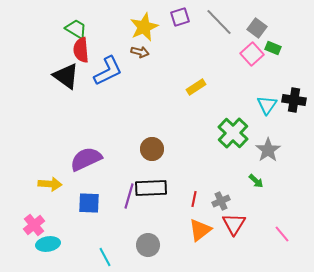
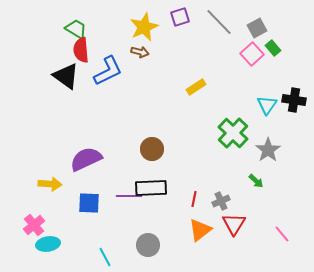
gray square: rotated 24 degrees clockwise
green rectangle: rotated 28 degrees clockwise
purple line: rotated 75 degrees clockwise
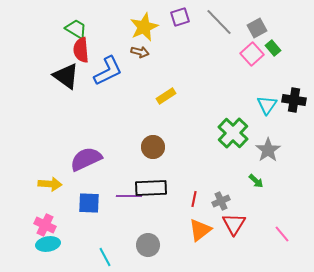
yellow rectangle: moved 30 px left, 9 px down
brown circle: moved 1 px right, 2 px up
pink cross: moved 11 px right; rotated 25 degrees counterclockwise
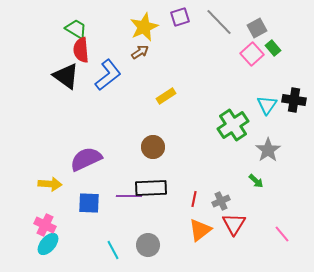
brown arrow: rotated 48 degrees counterclockwise
blue L-shape: moved 4 px down; rotated 12 degrees counterclockwise
green cross: moved 8 px up; rotated 12 degrees clockwise
cyan ellipse: rotated 40 degrees counterclockwise
cyan line: moved 8 px right, 7 px up
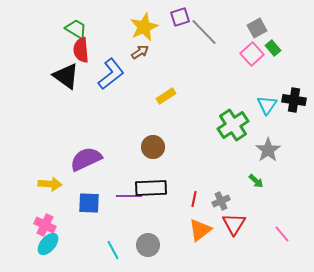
gray line: moved 15 px left, 10 px down
blue L-shape: moved 3 px right, 1 px up
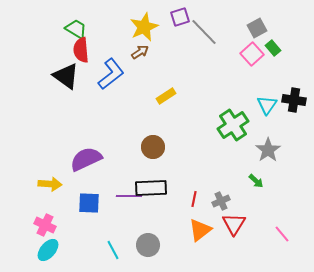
cyan ellipse: moved 6 px down
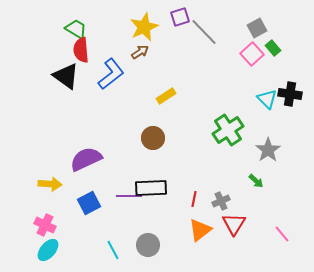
black cross: moved 4 px left, 6 px up
cyan triangle: moved 6 px up; rotated 20 degrees counterclockwise
green cross: moved 5 px left, 5 px down
brown circle: moved 9 px up
blue square: rotated 30 degrees counterclockwise
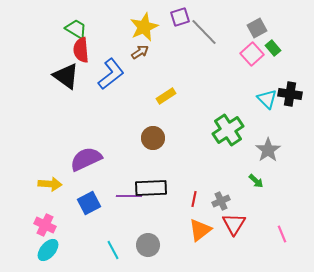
pink line: rotated 18 degrees clockwise
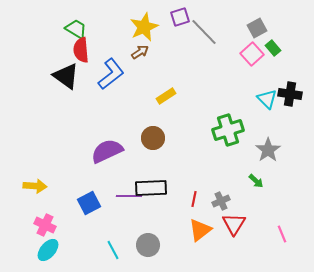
green cross: rotated 16 degrees clockwise
purple semicircle: moved 21 px right, 8 px up
yellow arrow: moved 15 px left, 2 px down
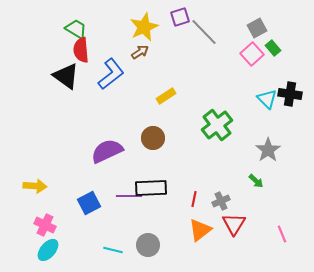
green cross: moved 11 px left, 5 px up; rotated 20 degrees counterclockwise
cyan line: rotated 48 degrees counterclockwise
